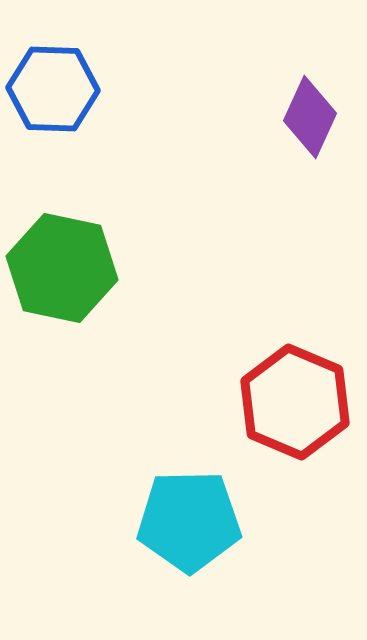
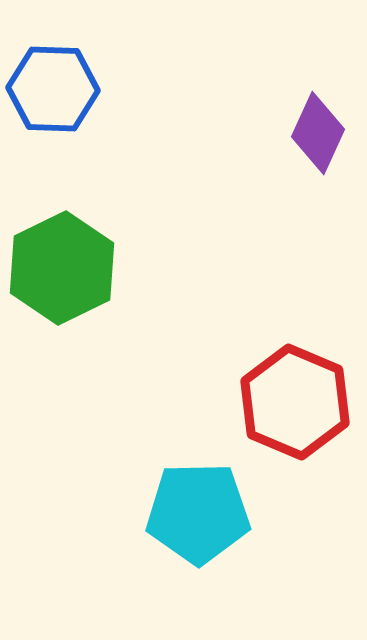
purple diamond: moved 8 px right, 16 px down
green hexagon: rotated 22 degrees clockwise
cyan pentagon: moved 9 px right, 8 px up
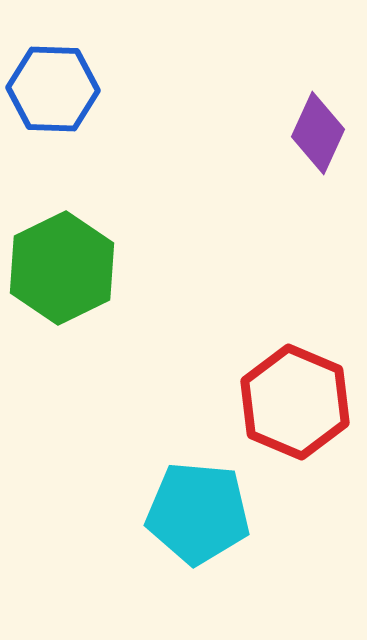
cyan pentagon: rotated 6 degrees clockwise
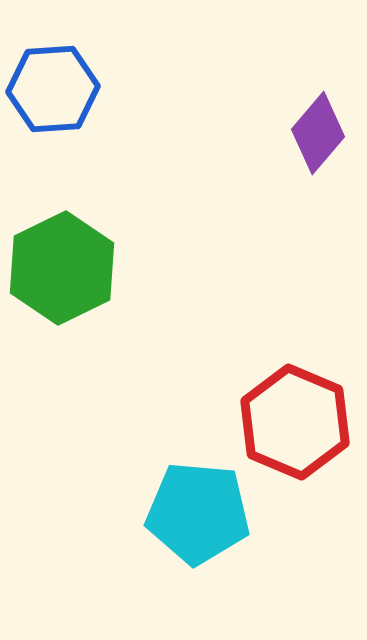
blue hexagon: rotated 6 degrees counterclockwise
purple diamond: rotated 16 degrees clockwise
red hexagon: moved 20 px down
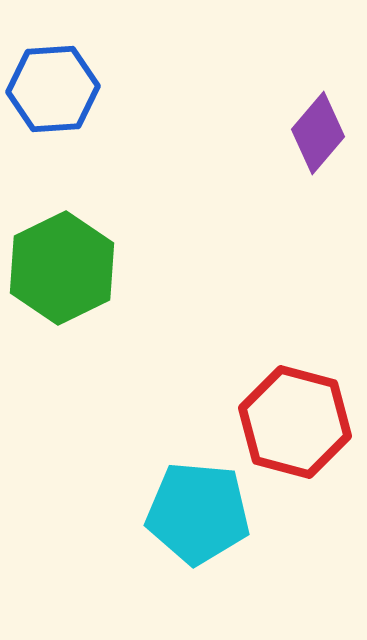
red hexagon: rotated 8 degrees counterclockwise
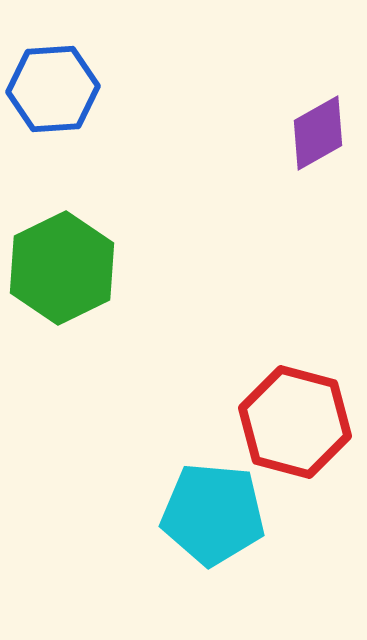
purple diamond: rotated 20 degrees clockwise
cyan pentagon: moved 15 px right, 1 px down
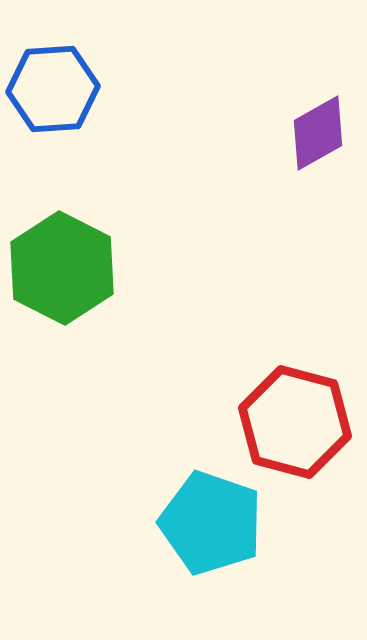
green hexagon: rotated 7 degrees counterclockwise
cyan pentagon: moved 2 px left, 9 px down; rotated 14 degrees clockwise
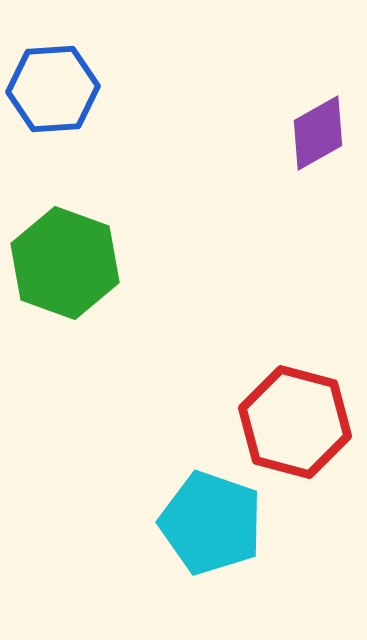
green hexagon: moved 3 px right, 5 px up; rotated 7 degrees counterclockwise
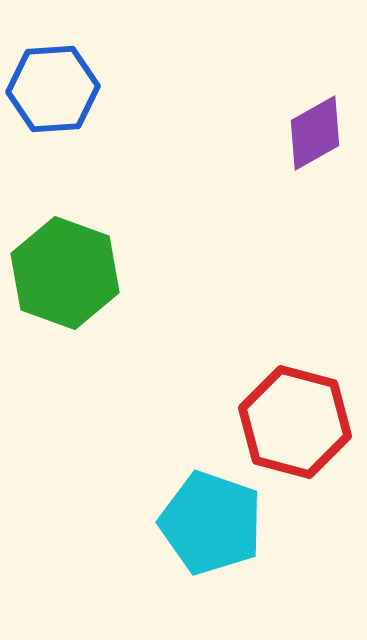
purple diamond: moved 3 px left
green hexagon: moved 10 px down
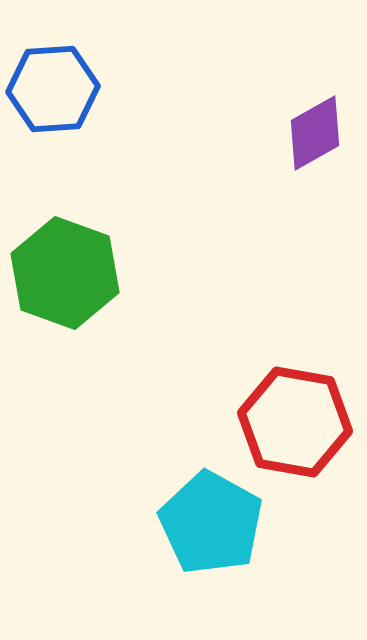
red hexagon: rotated 5 degrees counterclockwise
cyan pentagon: rotated 10 degrees clockwise
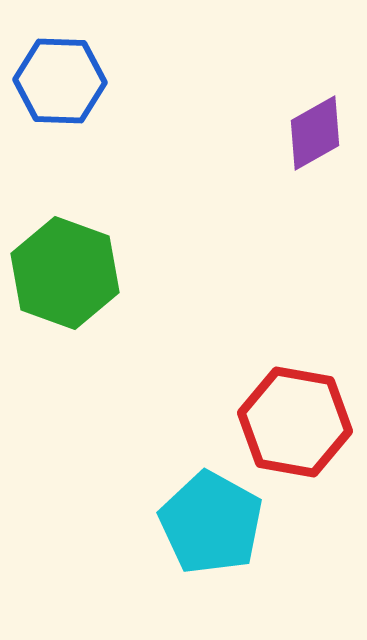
blue hexagon: moved 7 px right, 8 px up; rotated 6 degrees clockwise
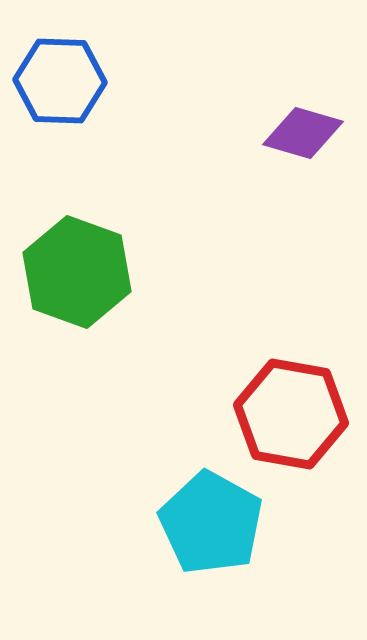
purple diamond: moved 12 px left; rotated 46 degrees clockwise
green hexagon: moved 12 px right, 1 px up
red hexagon: moved 4 px left, 8 px up
